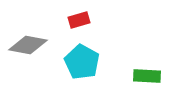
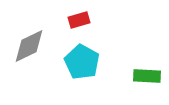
gray diamond: moved 1 px right, 1 px down; rotated 36 degrees counterclockwise
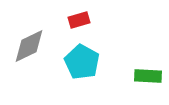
green rectangle: moved 1 px right
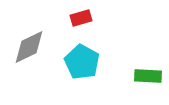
red rectangle: moved 2 px right, 2 px up
gray diamond: moved 1 px down
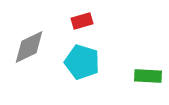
red rectangle: moved 1 px right, 3 px down
cyan pentagon: rotated 12 degrees counterclockwise
